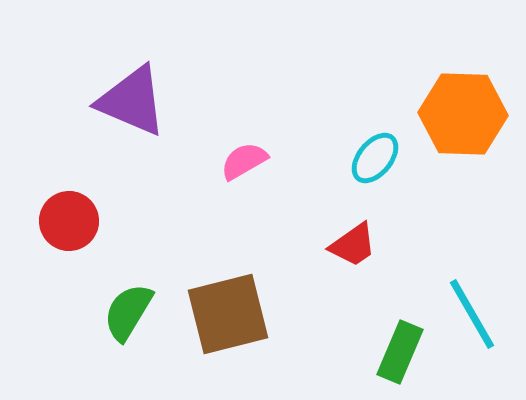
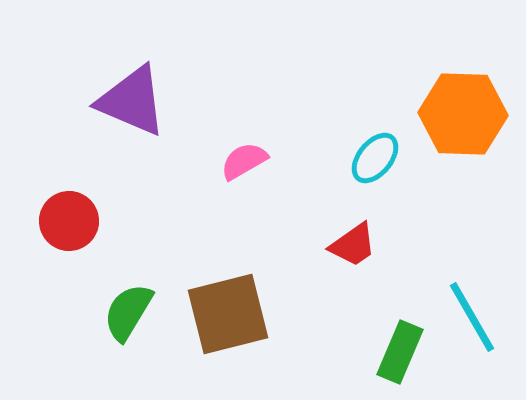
cyan line: moved 3 px down
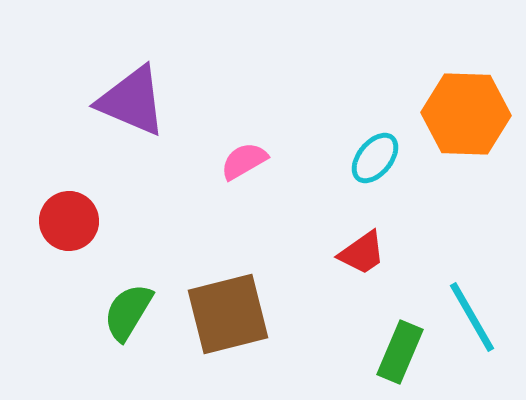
orange hexagon: moved 3 px right
red trapezoid: moved 9 px right, 8 px down
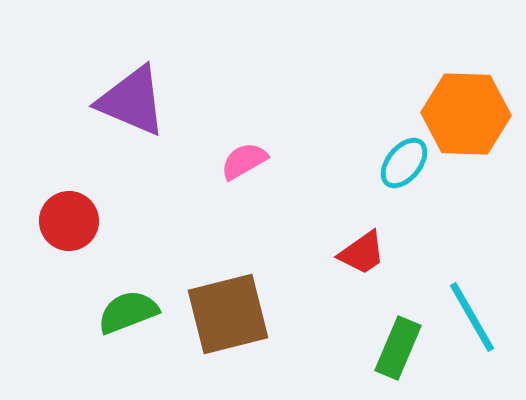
cyan ellipse: moved 29 px right, 5 px down
green semicircle: rotated 38 degrees clockwise
green rectangle: moved 2 px left, 4 px up
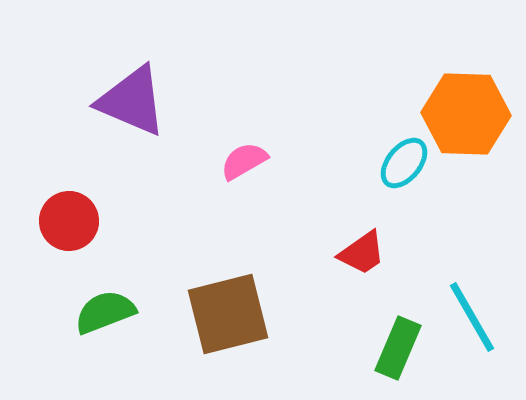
green semicircle: moved 23 px left
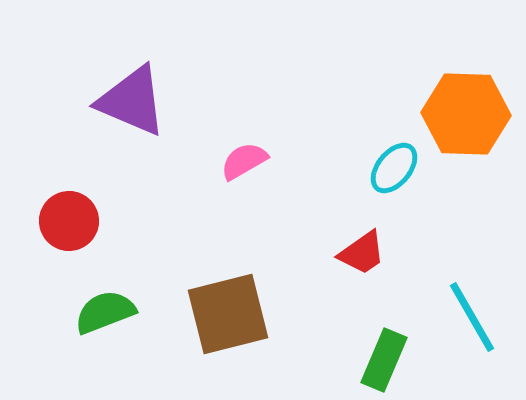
cyan ellipse: moved 10 px left, 5 px down
green rectangle: moved 14 px left, 12 px down
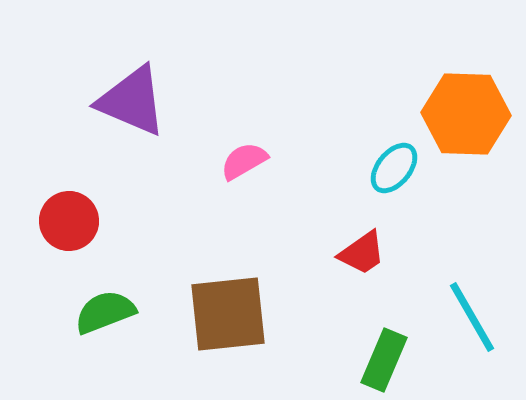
brown square: rotated 8 degrees clockwise
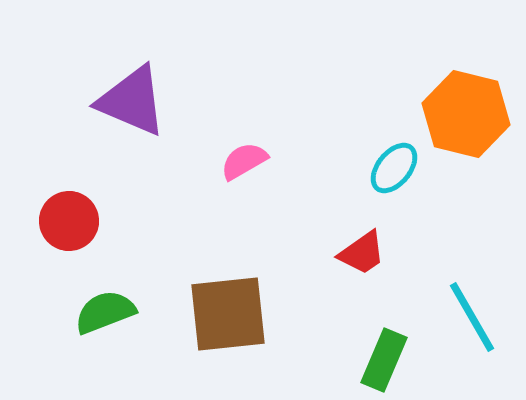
orange hexagon: rotated 12 degrees clockwise
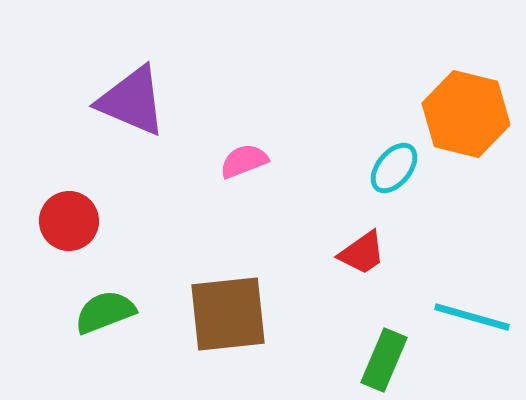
pink semicircle: rotated 9 degrees clockwise
cyan line: rotated 44 degrees counterclockwise
